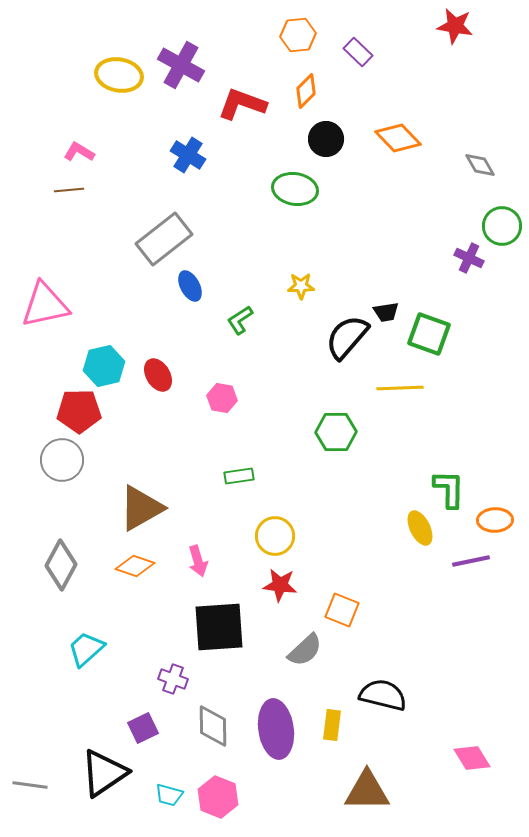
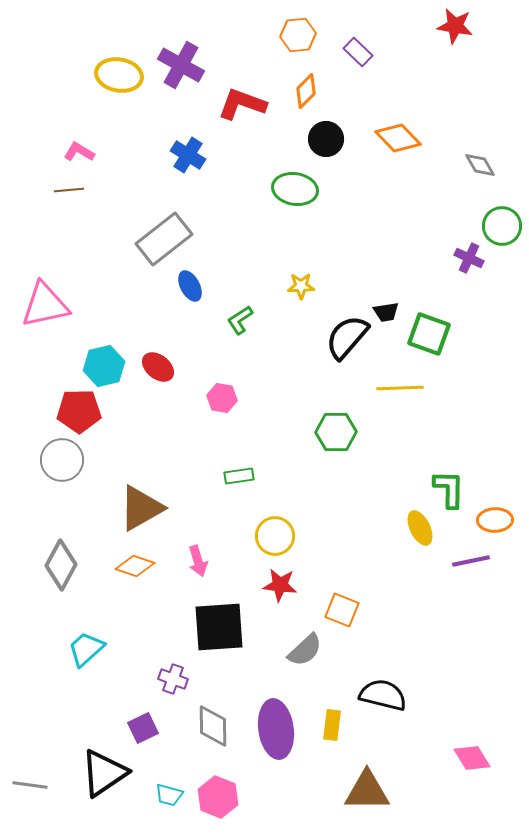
red ellipse at (158, 375): moved 8 px up; rotated 20 degrees counterclockwise
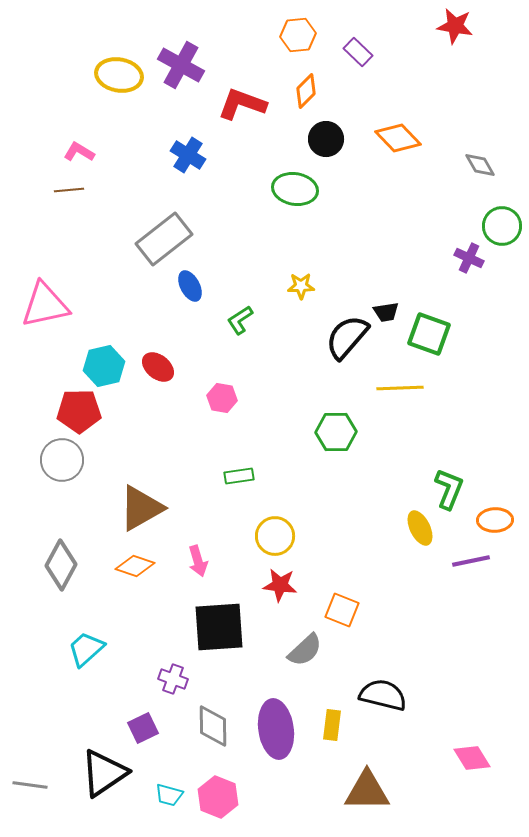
green L-shape at (449, 489): rotated 21 degrees clockwise
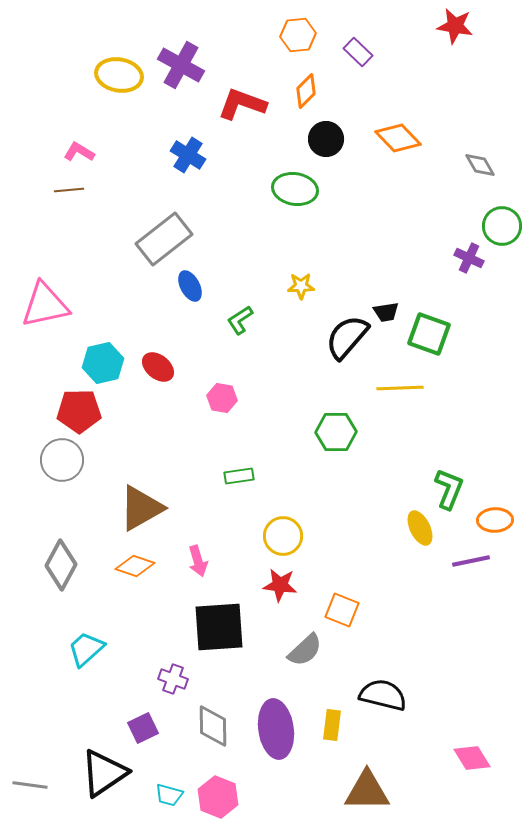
cyan hexagon at (104, 366): moved 1 px left, 3 px up
yellow circle at (275, 536): moved 8 px right
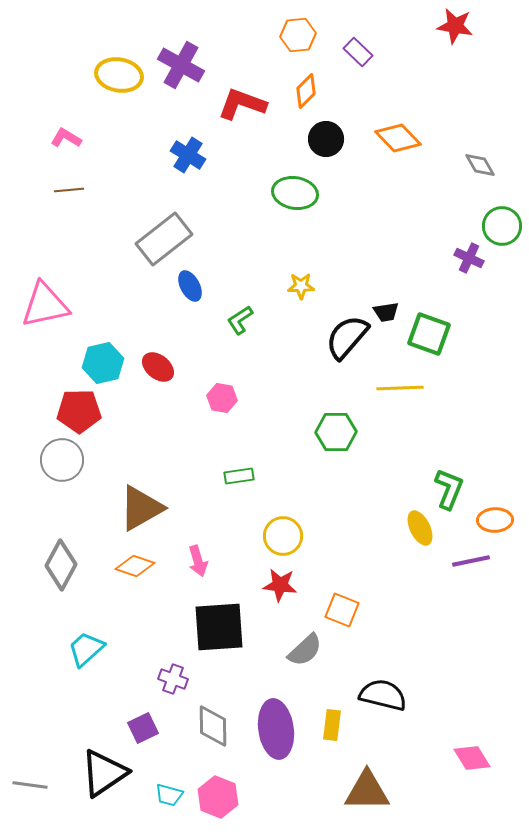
pink L-shape at (79, 152): moved 13 px left, 14 px up
green ellipse at (295, 189): moved 4 px down
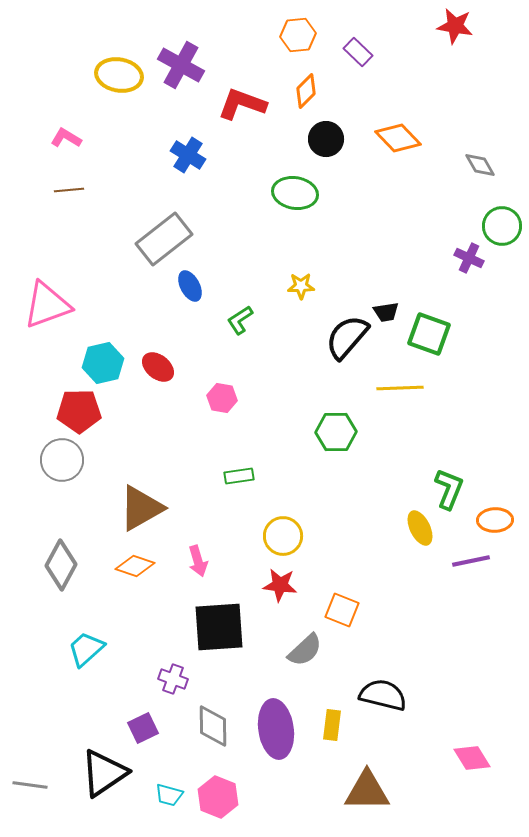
pink triangle at (45, 305): moved 2 px right; rotated 8 degrees counterclockwise
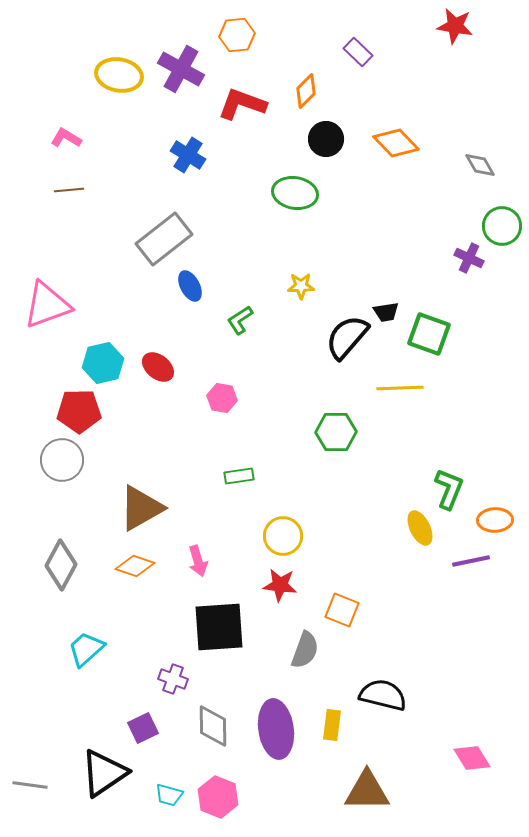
orange hexagon at (298, 35): moved 61 px left
purple cross at (181, 65): moved 4 px down
orange diamond at (398, 138): moved 2 px left, 5 px down
gray semicircle at (305, 650): rotated 27 degrees counterclockwise
